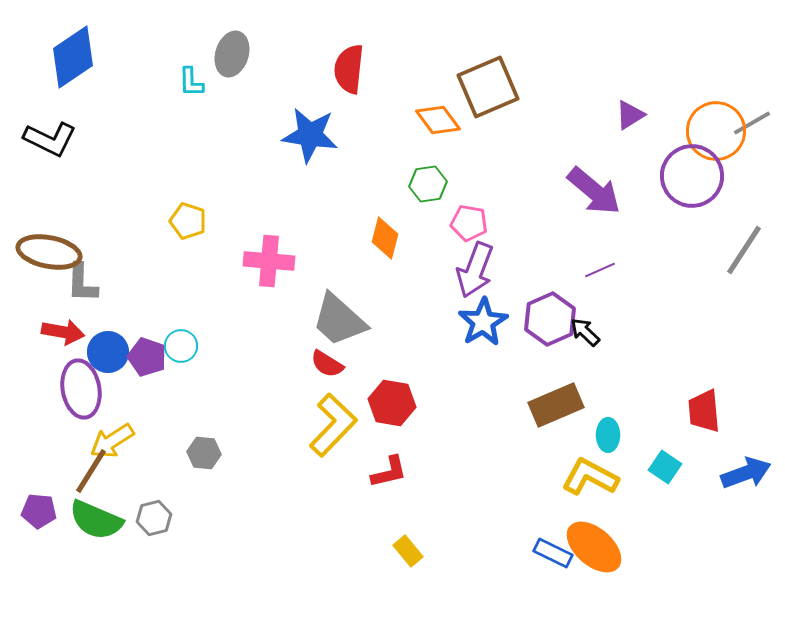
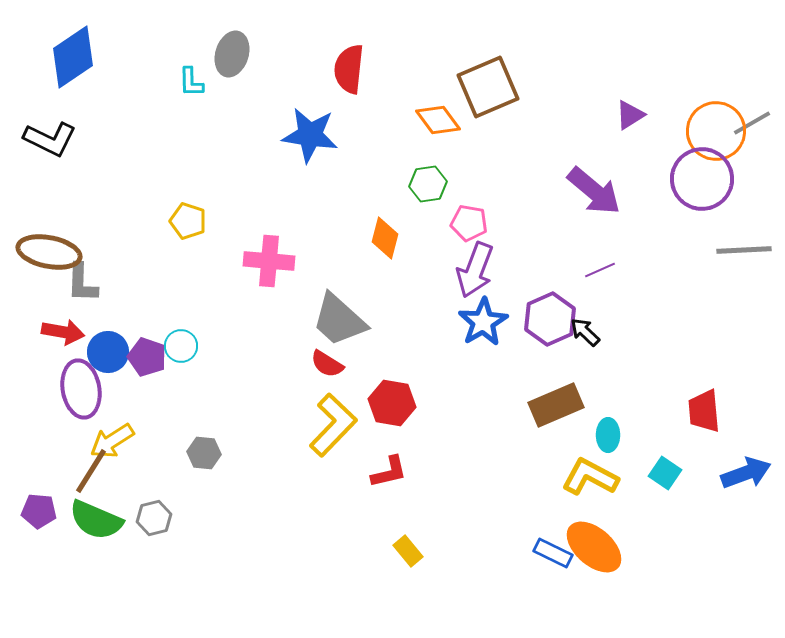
purple circle at (692, 176): moved 10 px right, 3 px down
gray line at (744, 250): rotated 54 degrees clockwise
cyan square at (665, 467): moved 6 px down
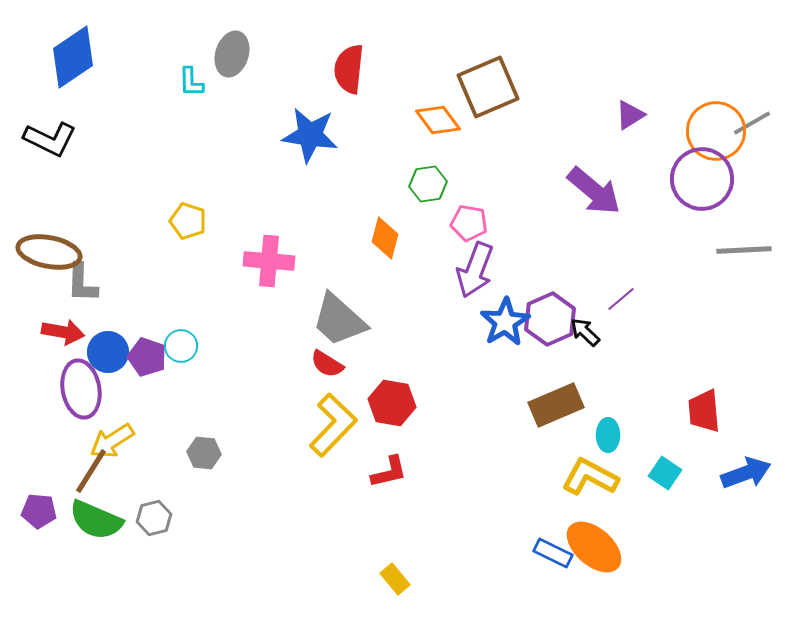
purple line at (600, 270): moved 21 px right, 29 px down; rotated 16 degrees counterclockwise
blue star at (483, 322): moved 22 px right
yellow rectangle at (408, 551): moved 13 px left, 28 px down
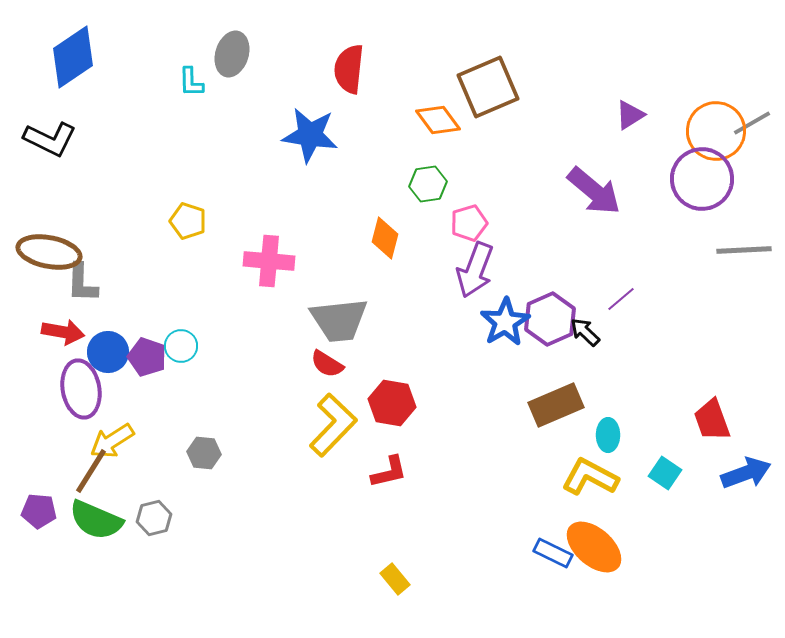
pink pentagon at (469, 223): rotated 27 degrees counterclockwise
gray trapezoid at (339, 320): rotated 48 degrees counterclockwise
red trapezoid at (704, 411): moved 8 px right, 9 px down; rotated 15 degrees counterclockwise
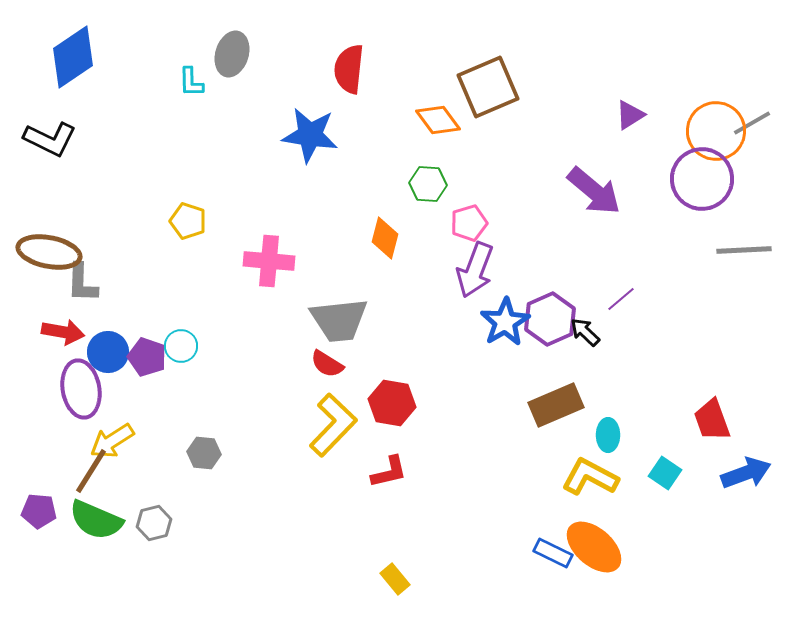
green hexagon at (428, 184): rotated 12 degrees clockwise
gray hexagon at (154, 518): moved 5 px down
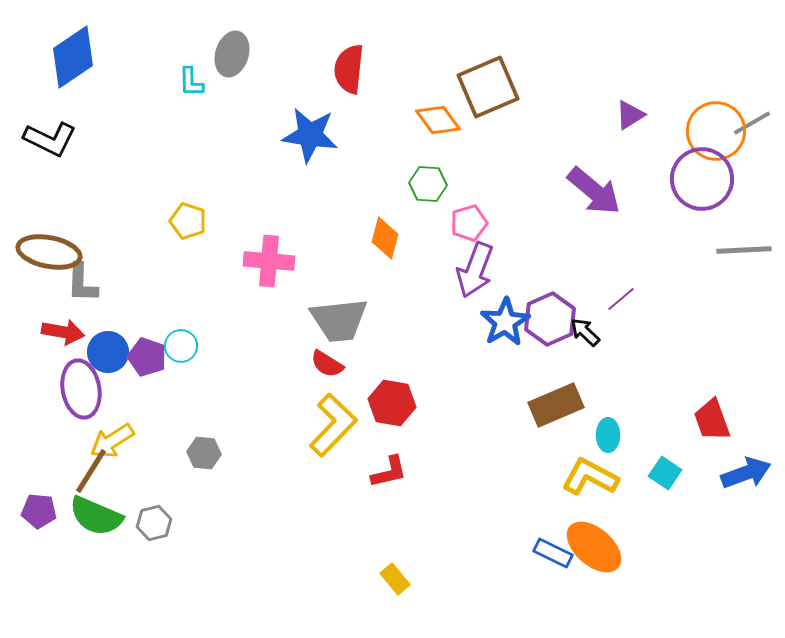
green semicircle at (96, 520): moved 4 px up
